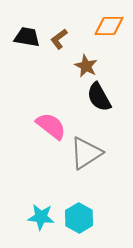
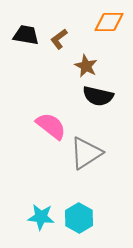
orange diamond: moved 4 px up
black trapezoid: moved 1 px left, 2 px up
black semicircle: moved 1 px left, 1 px up; rotated 48 degrees counterclockwise
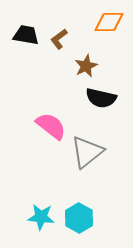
brown star: rotated 20 degrees clockwise
black semicircle: moved 3 px right, 2 px down
gray triangle: moved 1 px right, 1 px up; rotated 6 degrees counterclockwise
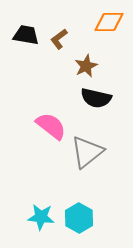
black semicircle: moved 5 px left
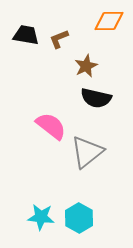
orange diamond: moved 1 px up
brown L-shape: rotated 15 degrees clockwise
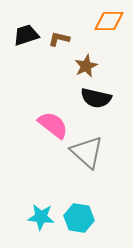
black trapezoid: rotated 28 degrees counterclockwise
brown L-shape: rotated 35 degrees clockwise
pink semicircle: moved 2 px right, 1 px up
gray triangle: rotated 39 degrees counterclockwise
cyan hexagon: rotated 20 degrees counterclockwise
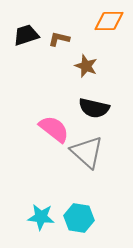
brown star: rotated 25 degrees counterclockwise
black semicircle: moved 2 px left, 10 px down
pink semicircle: moved 1 px right, 4 px down
